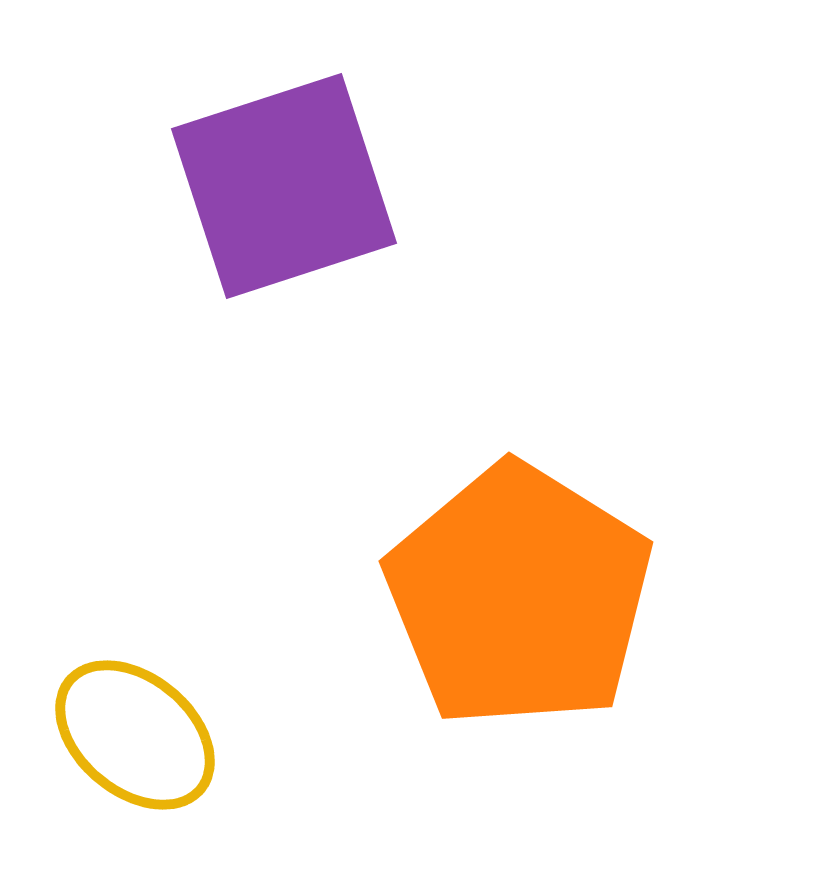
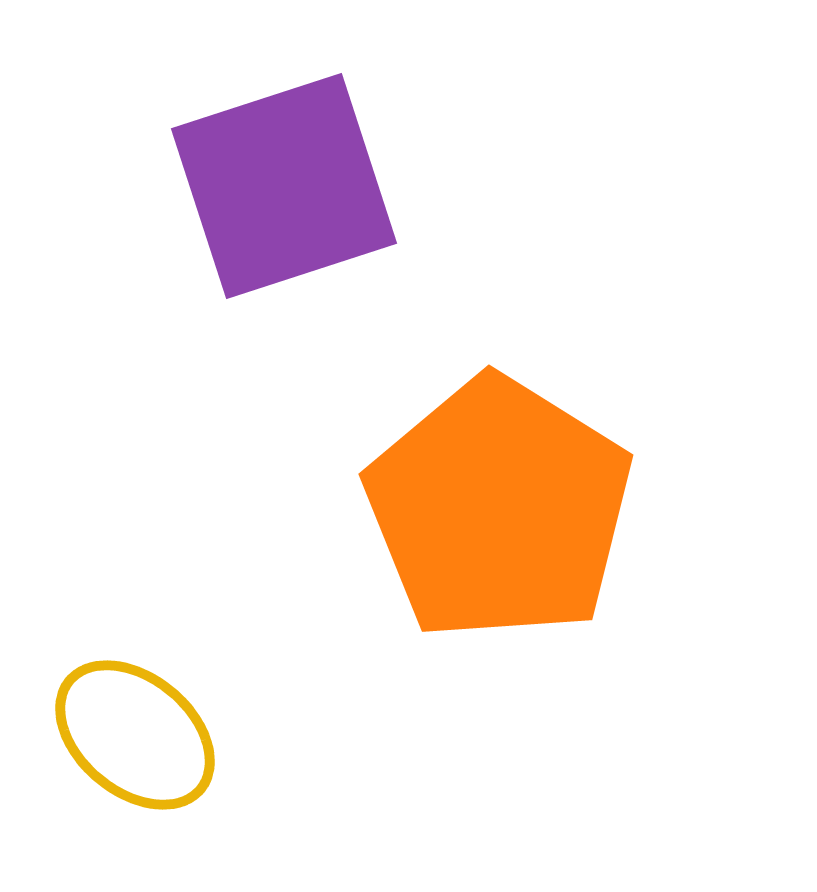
orange pentagon: moved 20 px left, 87 px up
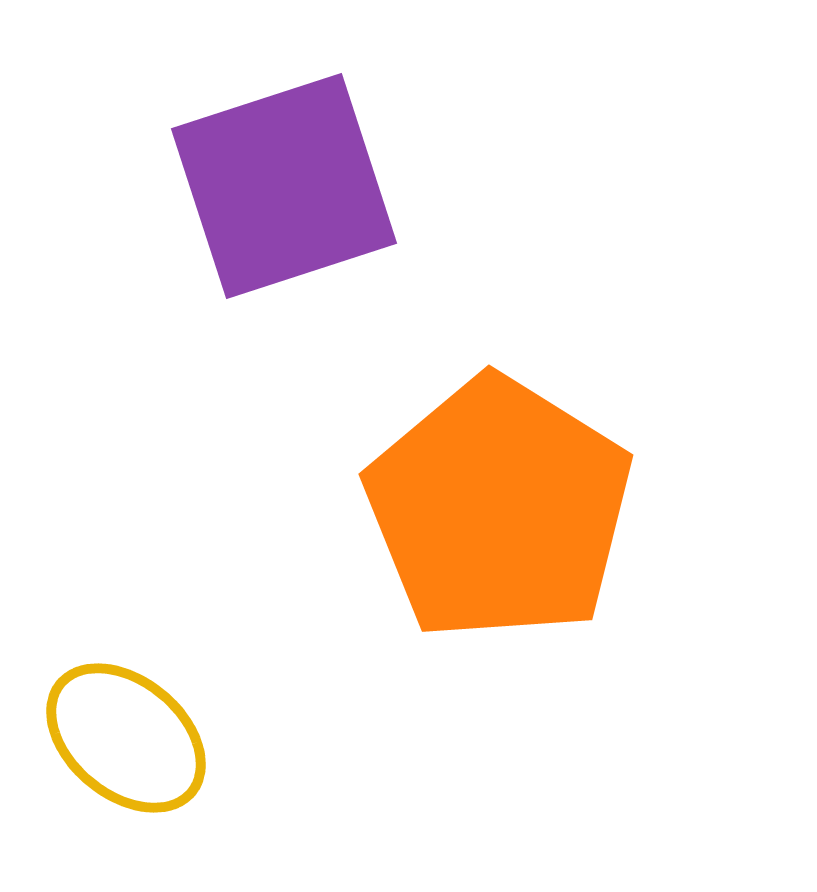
yellow ellipse: moved 9 px left, 3 px down
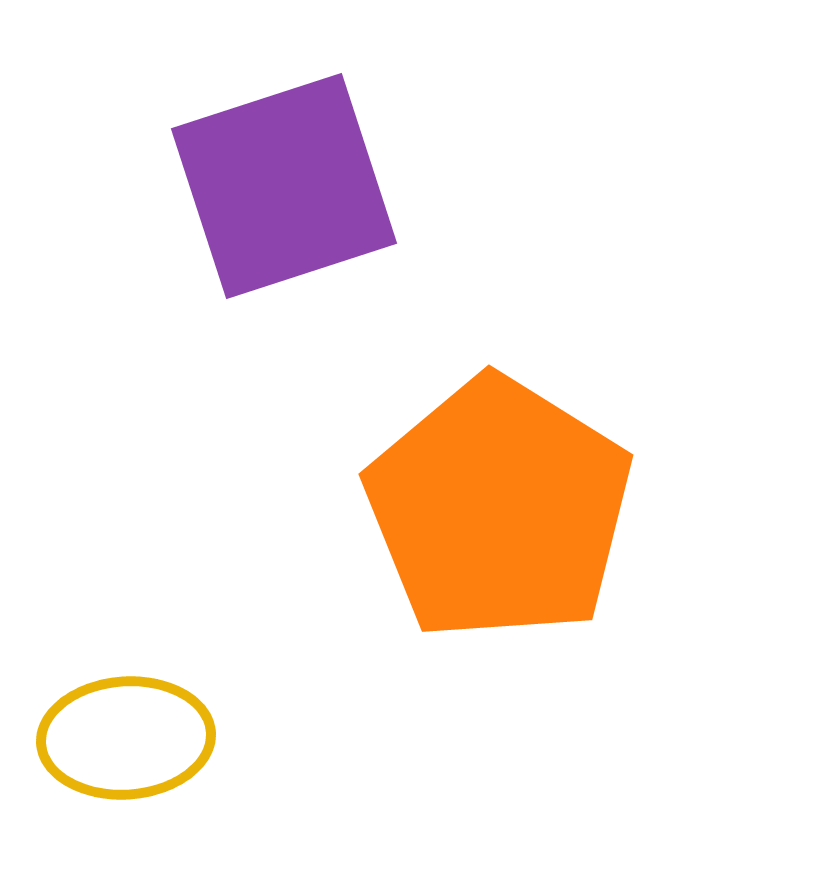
yellow ellipse: rotated 44 degrees counterclockwise
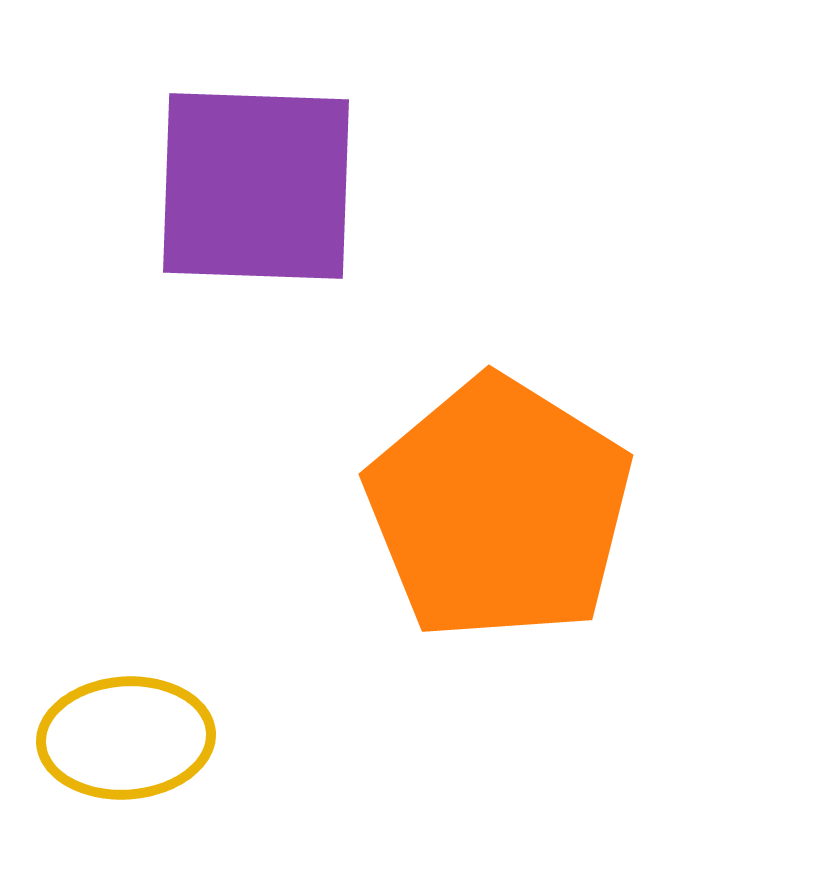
purple square: moved 28 px left; rotated 20 degrees clockwise
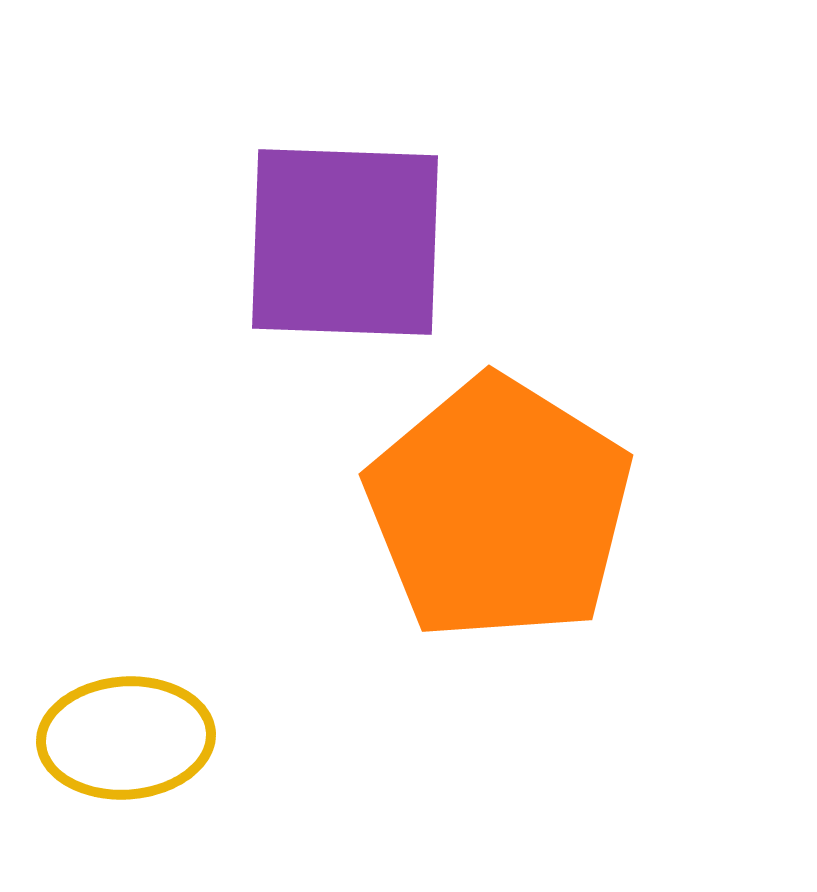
purple square: moved 89 px right, 56 px down
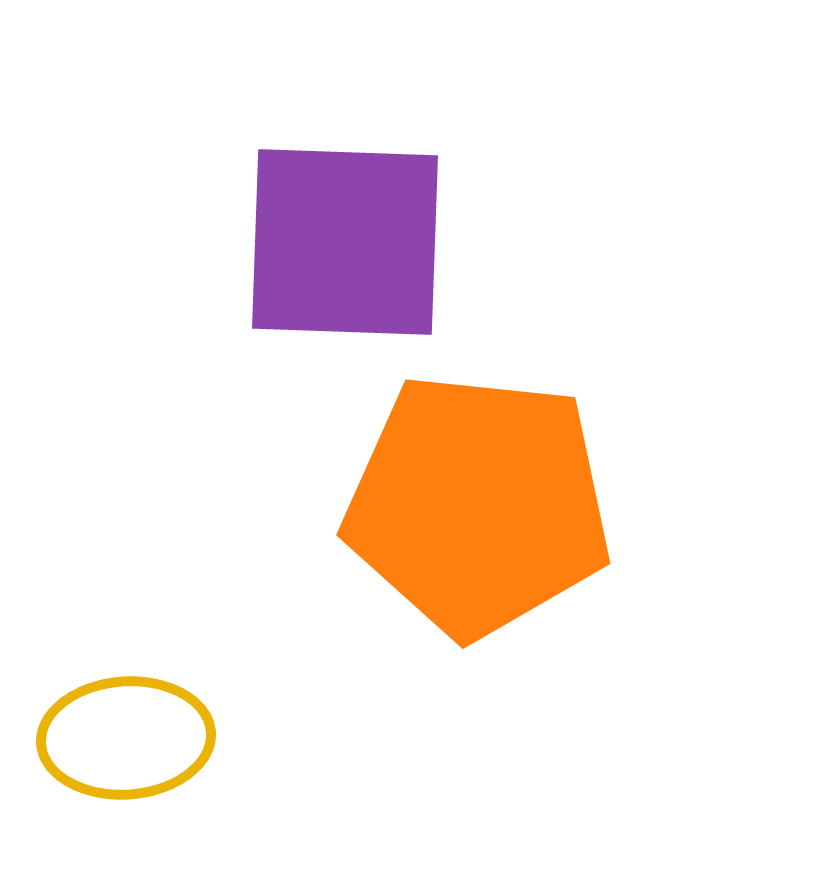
orange pentagon: moved 21 px left, 4 px up; rotated 26 degrees counterclockwise
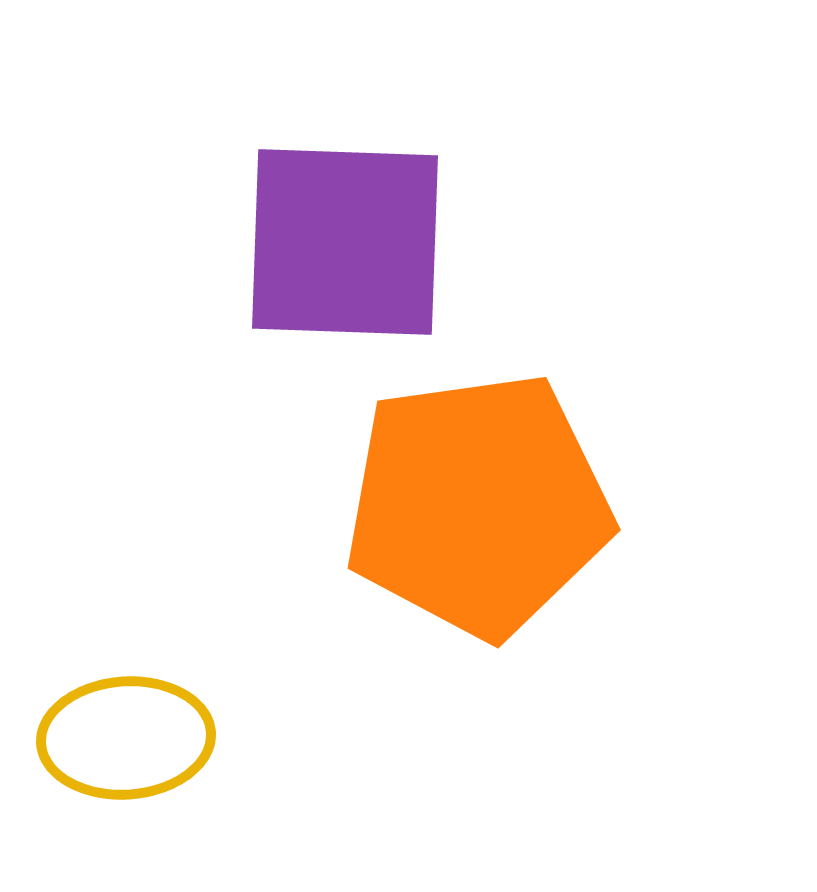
orange pentagon: rotated 14 degrees counterclockwise
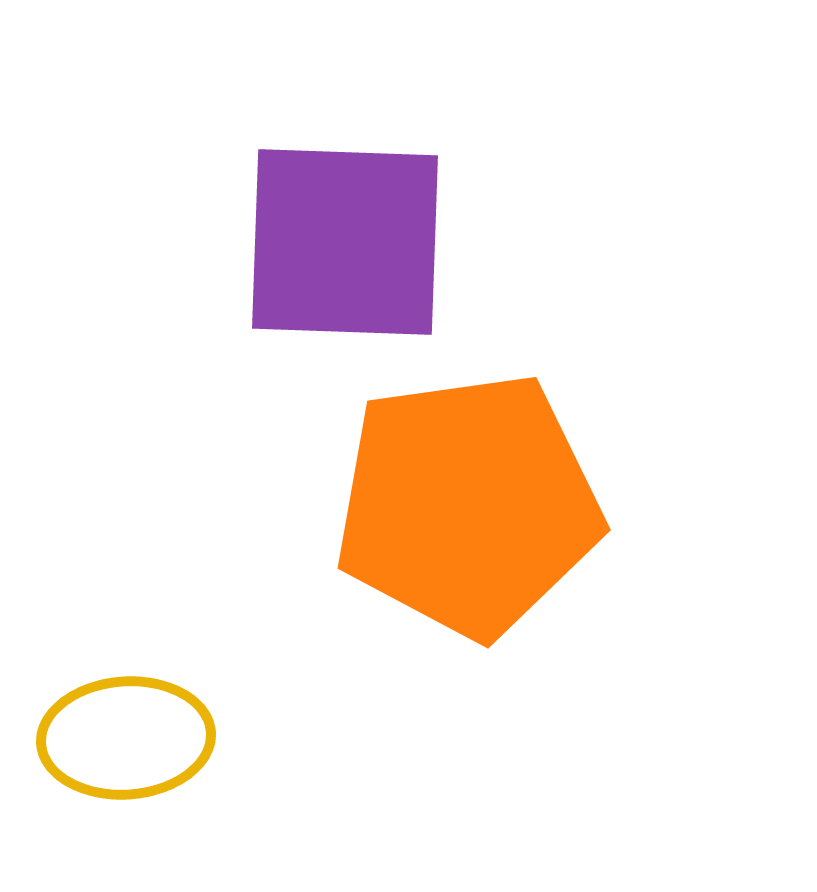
orange pentagon: moved 10 px left
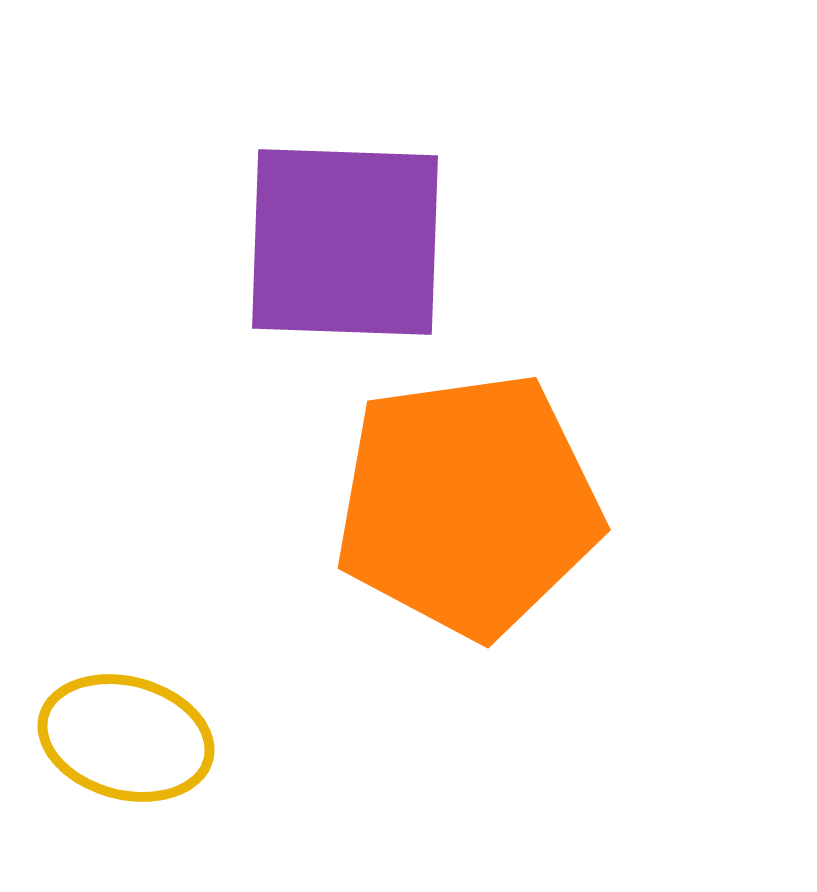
yellow ellipse: rotated 19 degrees clockwise
